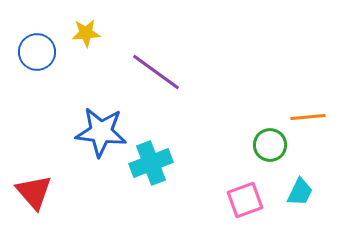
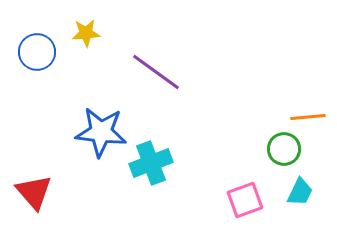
green circle: moved 14 px right, 4 px down
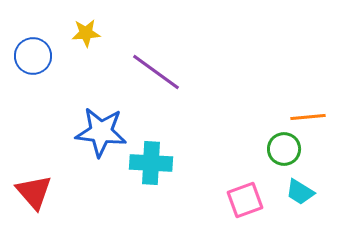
blue circle: moved 4 px left, 4 px down
cyan cross: rotated 24 degrees clockwise
cyan trapezoid: rotated 96 degrees clockwise
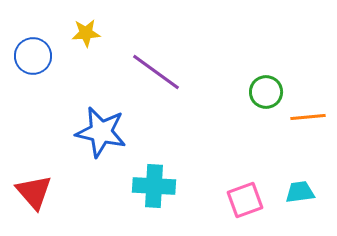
blue star: rotated 6 degrees clockwise
green circle: moved 18 px left, 57 px up
cyan cross: moved 3 px right, 23 px down
cyan trapezoid: rotated 140 degrees clockwise
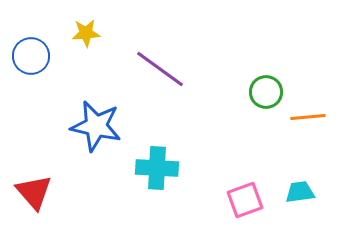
blue circle: moved 2 px left
purple line: moved 4 px right, 3 px up
blue star: moved 5 px left, 6 px up
cyan cross: moved 3 px right, 18 px up
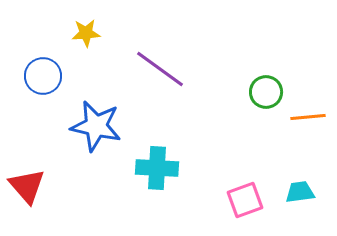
blue circle: moved 12 px right, 20 px down
red triangle: moved 7 px left, 6 px up
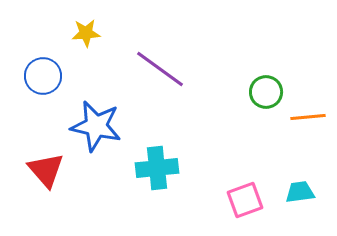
cyan cross: rotated 9 degrees counterclockwise
red triangle: moved 19 px right, 16 px up
